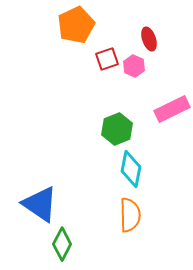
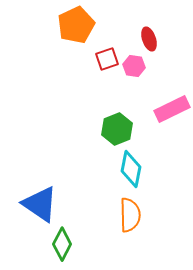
pink hexagon: rotated 15 degrees counterclockwise
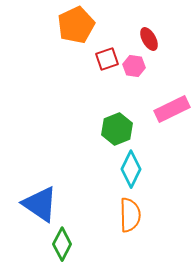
red ellipse: rotated 10 degrees counterclockwise
cyan diamond: rotated 15 degrees clockwise
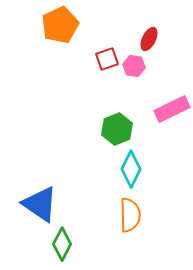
orange pentagon: moved 16 px left
red ellipse: rotated 55 degrees clockwise
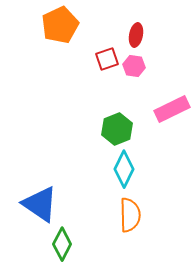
red ellipse: moved 13 px left, 4 px up; rotated 15 degrees counterclockwise
cyan diamond: moved 7 px left
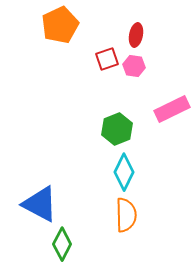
cyan diamond: moved 3 px down
blue triangle: rotated 6 degrees counterclockwise
orange semicircle: moved 4 px left
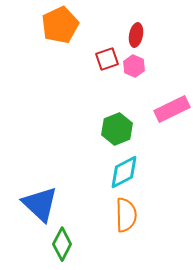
pink hexagon: rotated 15 degrees clockwise
cyan diamond: rotated 36 degrees clockwise
blue triangle: rotated 15 degrees clockwise
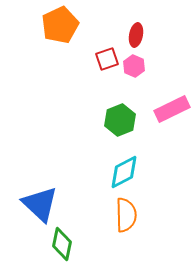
green hexagon: moved 3 px right, 9 px up
green diamond: rotated 16 degrees counterclockwise
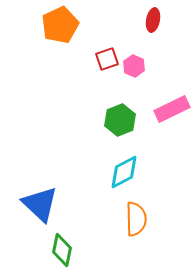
red ellipse: moved 17 px right, 15 px up
orange semicircle: moved 10 px right, 4 px down
green diamond: moved 6 px down
